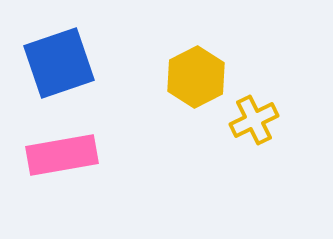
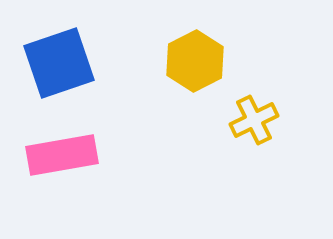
yellow hexagon: moved 1 px left, 16 px up
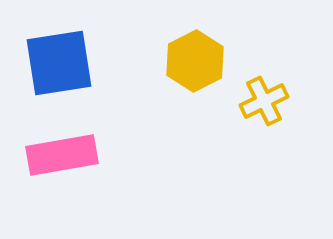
blue square: rotated 10 degrees clockwise
yellow cross: moved 10 px right, 19 px up
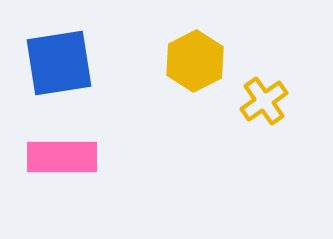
yellow cross: rotated 9 degrees counterclockwise
pink rectangle: moved 2 px down; rotated 10 degrees clockwise
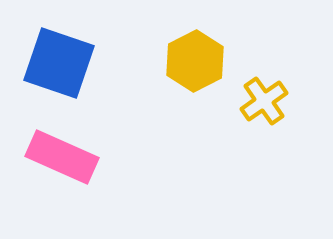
blue square: rotated 28 degrees clockwise
pink rectangle: rotated 24 degrees clockwise
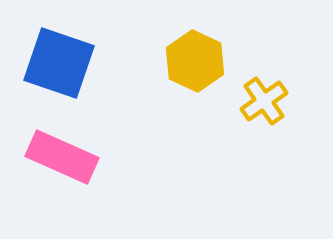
yellow hexagon: rotated 8 degrees counterclockwise
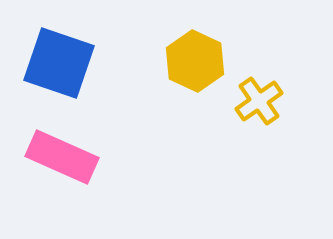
yellow cross: moved 5 px left
